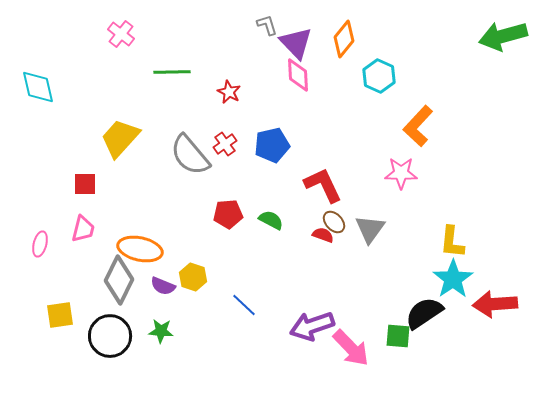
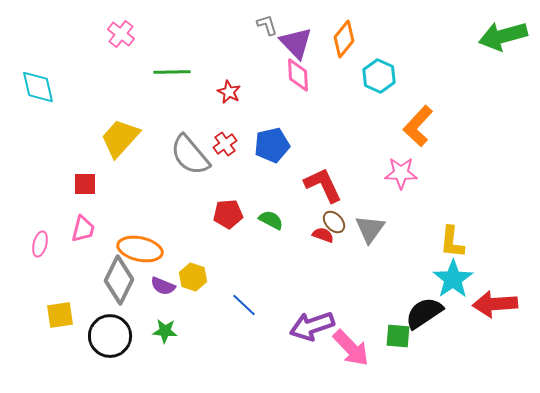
green star: moved 4 px right
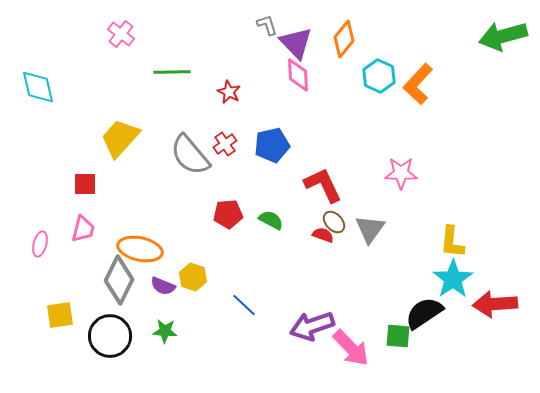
orange L-shape: moved 42 px up
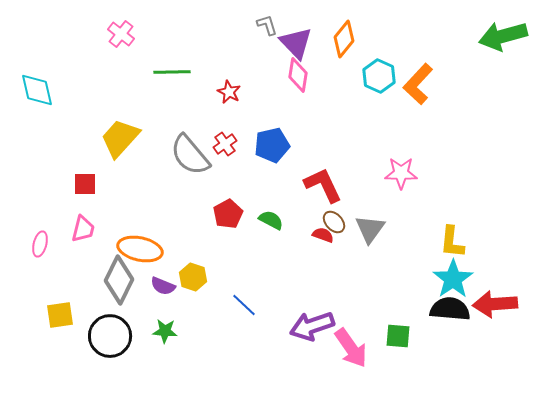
pink diamond: rotated 12 degrees clockwise
cyan diamond: moved 1 px left, 3 px down
red pentagon: rotated 24 degrees counterclockwise
black semicircle: moved 26 px right, 4 px up; rotated 39 degrees clockwise
pink arrow: rotated 9 degrees clockwise
